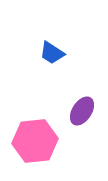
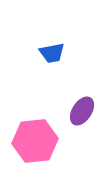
blue trapezoid: rotated 44 degrees counterclockwise
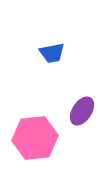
pink hexagon: moved 3 px up
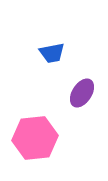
purple ellipse: moved 18 px up
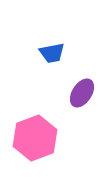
pink hexagon: rotated 15 degrees counterclockwise
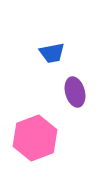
purple ellipse: moved 7 px left, 1 px up; rotated 48 degrees counterclockwise
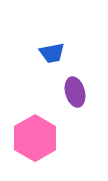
pink hexagon: rotated 9 degrees counterclockwise
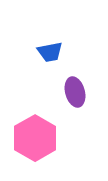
blue trapezoid: moved 2 px left, 1 px up
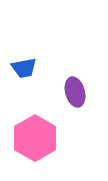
blue trapezoid: moved 26 px left, 16 px down
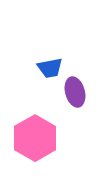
blue trapezoid: moved 26 px right
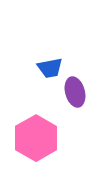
pink hexagon: moved 1 px right
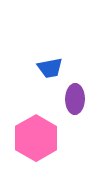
purple ellipse: moved 7 px down; rotated 16 degrees clockwise
